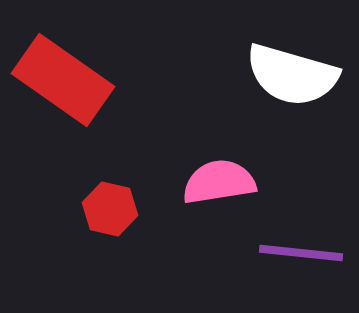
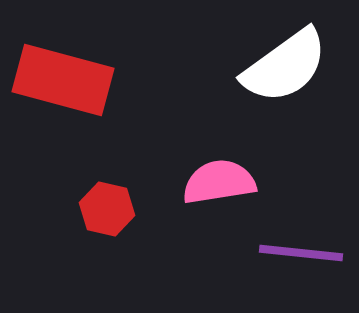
white semicircle: moved 7 px left, 9 px up; rotated 52 degrees counterclockwise
red rectangle: rotated 20 degrees counterclockwise
red hexagon: moved 3 px left
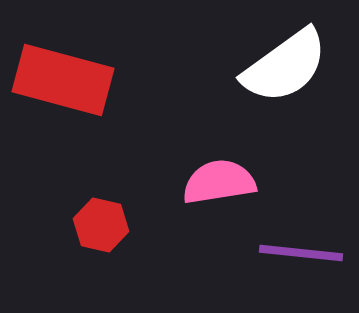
red hexagon: moved 6 px left, 16 px down
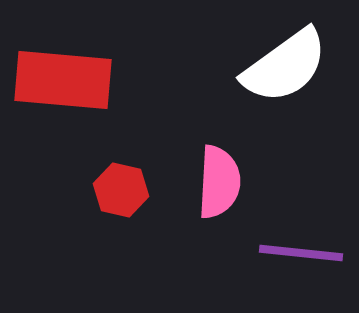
red rectangle: rotated 10 degrees counterclockwise
pink semicircle: rotated 102 degrees clockwise
red hexagon: moved 20 px right, 35 px up
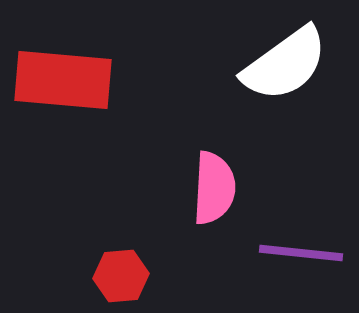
white semicircle: moved 2 px up
pink semicircle: moved 5 px left, 6 px down
red hexagon: moved 86 px down; rotated 18 degrees counterclockwise
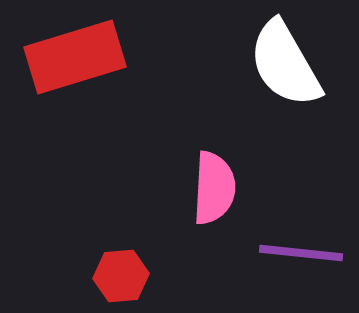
white semicircle: rotated 96 degrees clockwise
red rectangle: moved 12 px right, 23 px up; rotated 22 degrees counterclockwise
